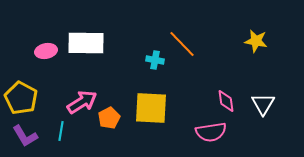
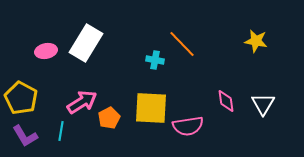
white rectangle: rotated 60 degrees counterclockwise
pink semicircle: moved 23 px left, 6 px up
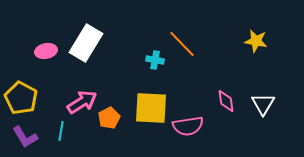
purple L-shape: moved 1 px down
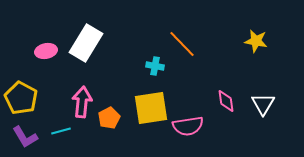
cyan cross: moved 6 px down
pink arrow: rotated 52 degrees counterclockwise
yellow square: rotated 12 degrees counterclockwise
cyan line: rotated 66 degrees clockwise
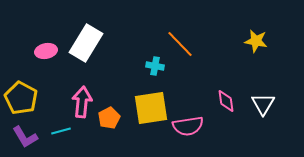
orange line: moved 2 px left
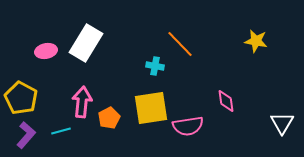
white triangle: moved 19 px right, 19 px down
purple L-shape: moved 1 px right, 2 px up; rotated 108 degrees counterclockwise
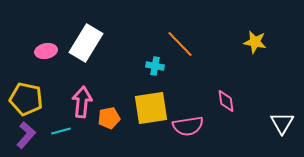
yellow star: moved 1 px left, 1 px down
yellow pentagon: moved 5 px right, 1 px down; rotated 16 degrees counterclockwise
orange pentagon: rotated 15 degrees clockwise
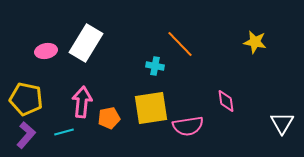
cyan line: moved 3 px right, 1 px down
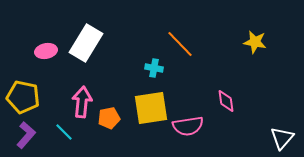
cyan cross: moved 1 px left, 2 px down
yellow pentagon: moved 3 px left, 2 px up
white triangle: moved 15 px down; rotated 10 degrees clockwise
cyan line: rotated 60 degrees clockwise
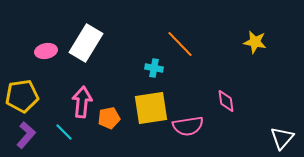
yellow pentagon: moved 1 px left, 1 px up; rotated 20 degrees counterclockwise
